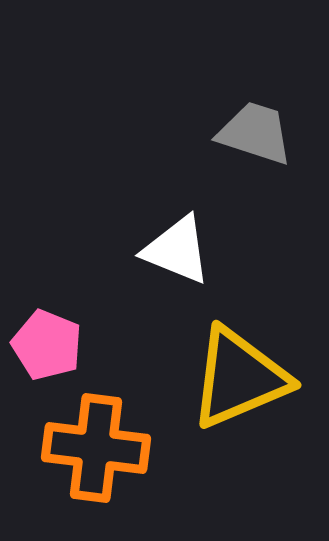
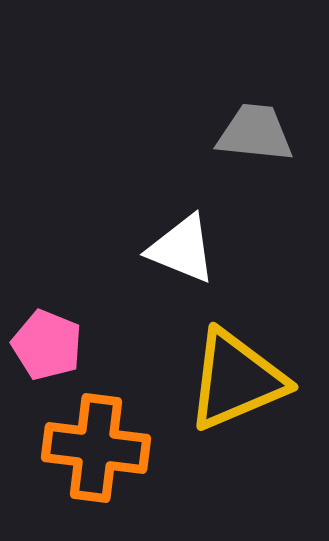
gray trapezoid: rotated 12 degrees counterclockwise
white triangle: moved 5 px right, 1 px up
yellow triangle: moved 3 px left, 2 px down
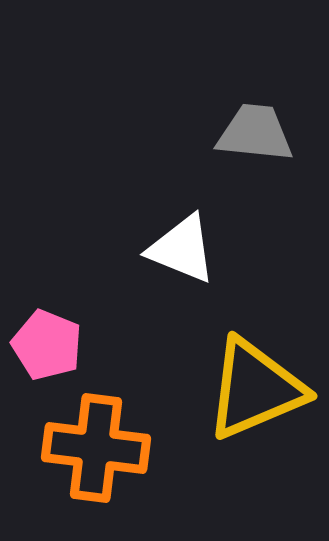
yellow triangle: moved 19 px right, 9 px down
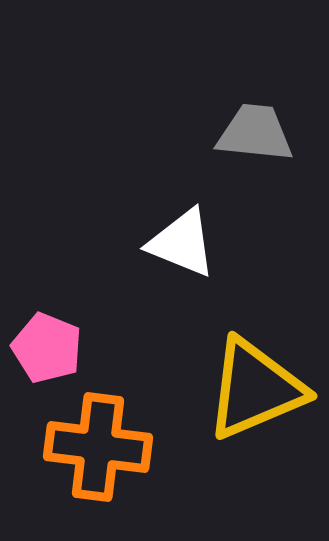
white triangle: moved 6 px up
pink pentagon: moved 3 px down
orange cross: moved 2 px right, 1 px up
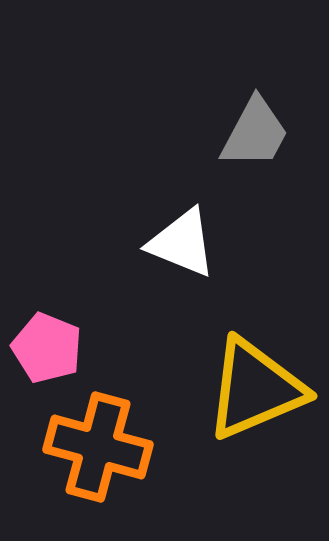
gray trapezoid: rotated 112 degrees clockwise
orange cross: rotated 8 degrees clockwise
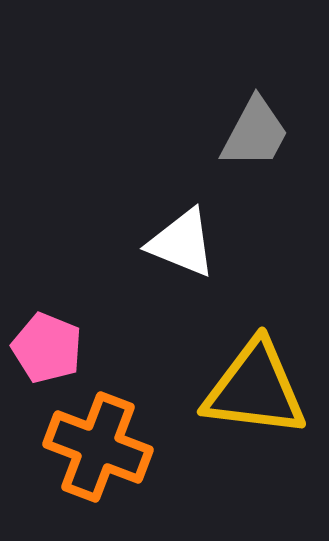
yellow triangle: rotated 30 degrees clockwise
orange cross: rotated 6 degrees clockwise
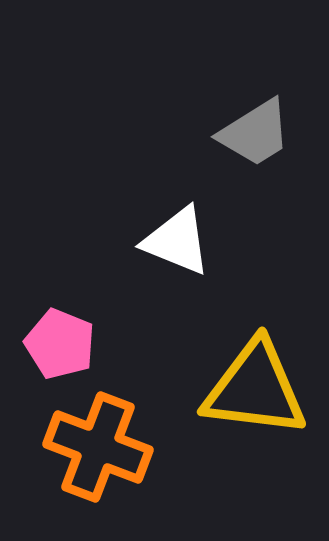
gray trapezoid: rotated 30 degrees clockwise
white triangle: moved 5 px left, 2 px up
pink pentagon: moved 13 px right, 4 px up
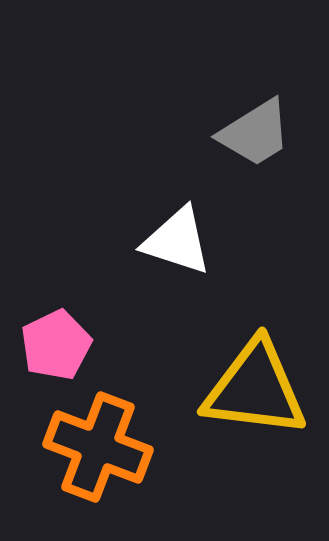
white triangle: rotated 4 degrees counterclockwise
pink pentagon: moved 4 px left, 1 px down; rotated 24 degrees clockwise
